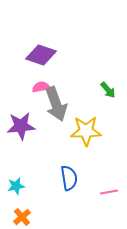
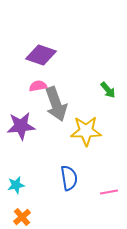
pink semicircle: moved 3 px left, 1 px up
cyan star: moved 1 px up
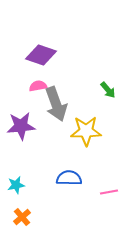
blue semicircle: rotated 80 degrees counterclockwise
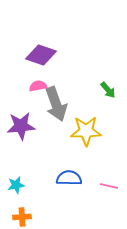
pink line: moved 6 px up; rotated 24 degrees clockwise
orange cross: rotated 36 degrees clockwise
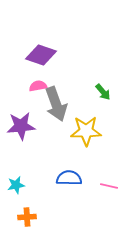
green arrow: moved 5 px left, 2 px down
orange cross: moved 5 px right
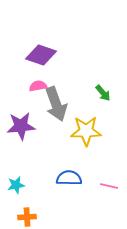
green arrow: moved 1 px down
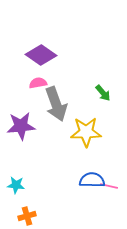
purple diamond: rotated 16 degrees clockwise
pink semicircle: moved 3 px up
yellow star: moved 1 px down
blue semicircle: moved 23 px right, 2 px down
cyan star: rotated 18 degrees clockwise
orange cross: moved 1 px up; rotated 12 degrees counterclockwise
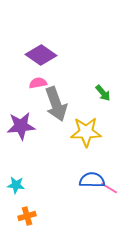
pink line: moved 2 px down; rotated 18 degrees clockwise
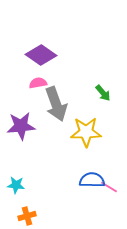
pink line: moved 1 px up
